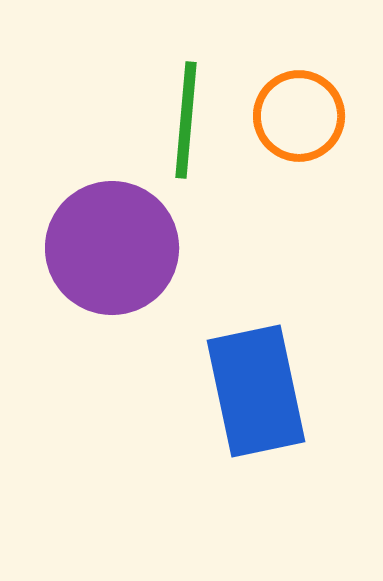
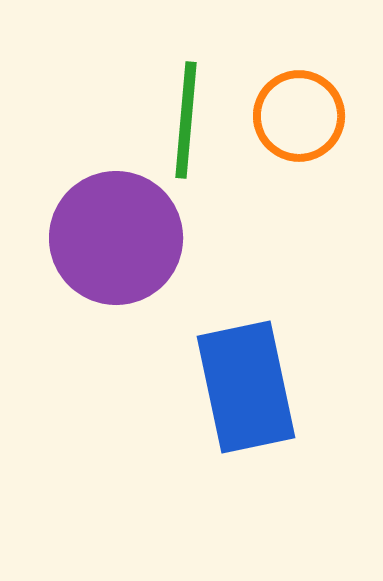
purple circle: moved 4 px right, 10 px up
blue rectangle: moved 10 px left, 4 px up
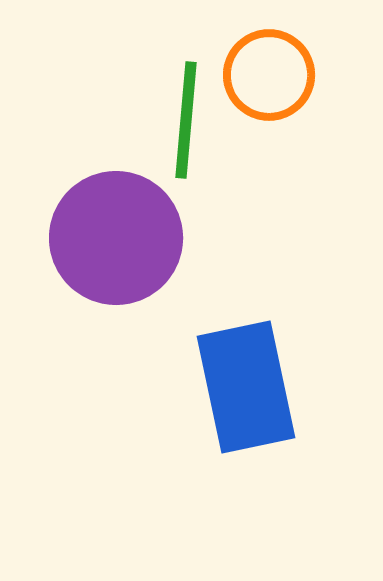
orange circle: moved 30 px left, 41 px up
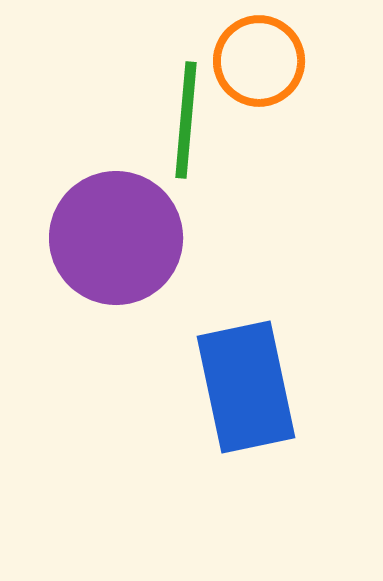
orange circle: moved 10 px left, 14 px up
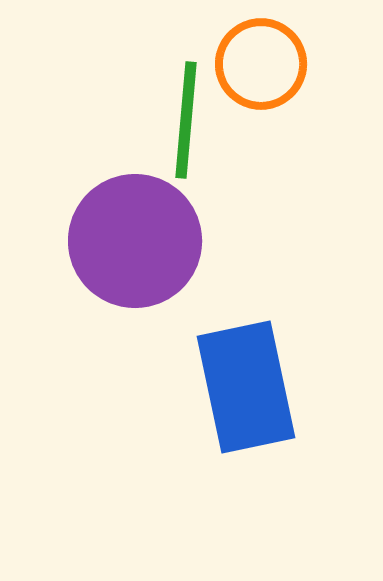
orange circle: moved 2 px right, 3 px down
purple circle: moved 19 px right, 3 px down
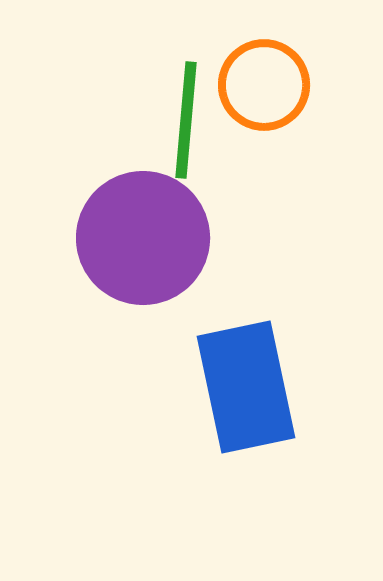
orange circle: moved 3 px right, 21 px down
purple circle: moved 8 px right, 3 px up
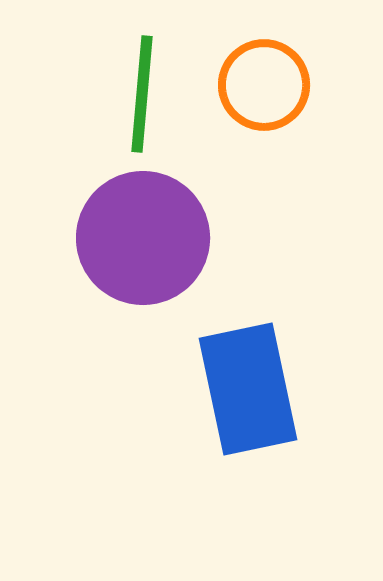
green line: moved 44 px left, 26 px up
blue rectangle: moved 2 px right, 2 px down
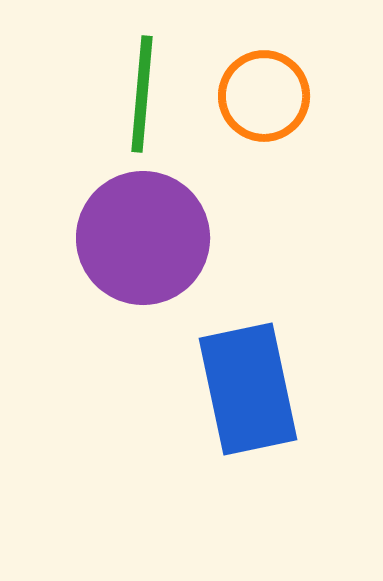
orange circle: moved 11 px down
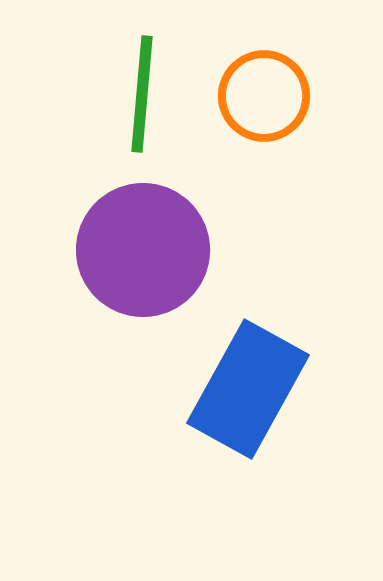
purple circle: moved 12 px down
blue rectangle: rotated 41 degrees clockwise
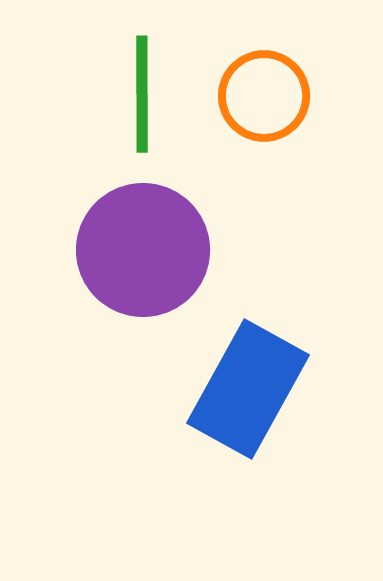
green line: rotated 5 degrees counterclockwise
